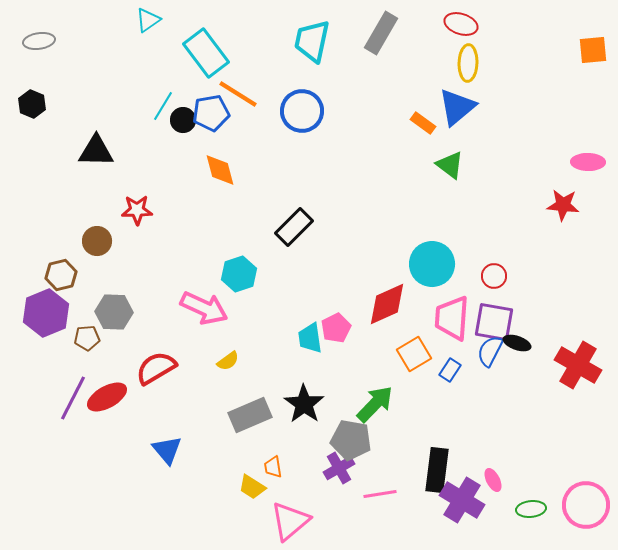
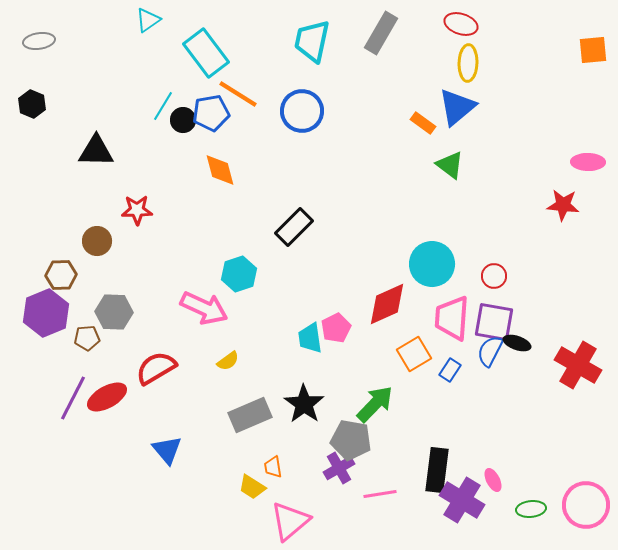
brown hexagon at (61, 275): rotated 12 degrees clockwise
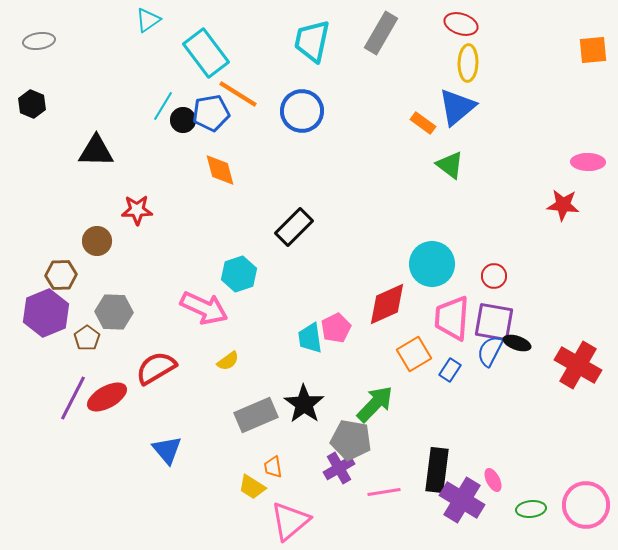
brown pentagon at (87, 338): rotated 30 degrees counterclockwise
gray rectangle at (250, 415): moved 6 px right
pink line at (380, 494): moved 4 px right, 2 px up
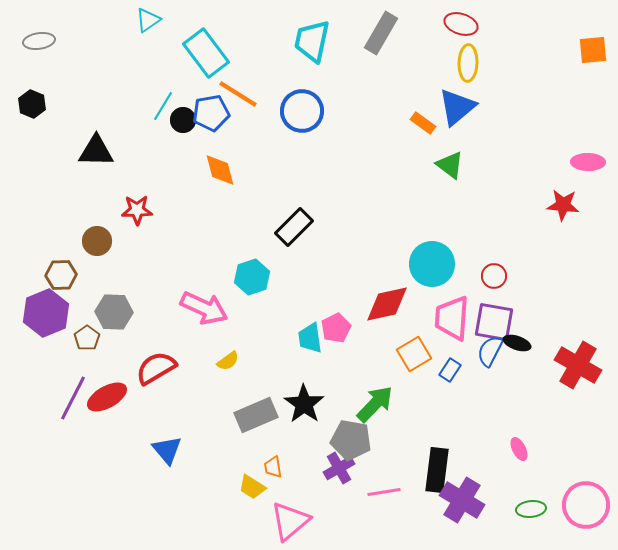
cyan hexagon at (239, 274): moved 13 px right, 3 px down
red diamond at (387, 304): rotated 12 degrees clockwise
pink ellipse at (493, 480): moved 26 px right, 31 px up
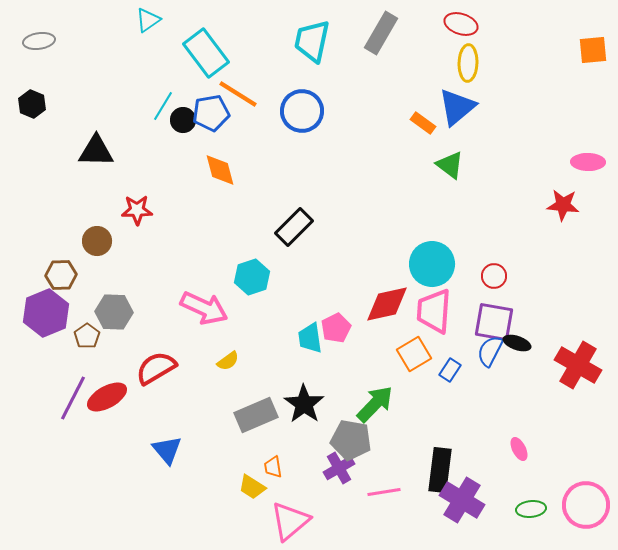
pink trapezoid at (452, 318): moved 18 px left, 7 px up
brown pentagon at (87, 338): moved 2 px up
black rectangle at (437, 470): moved 3 px right
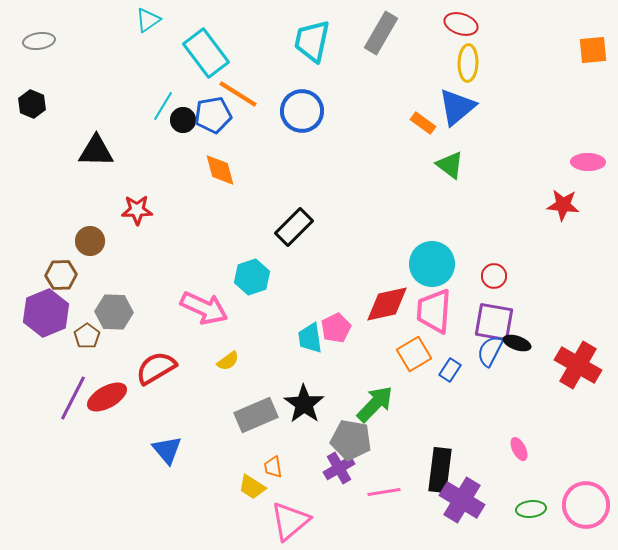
blue pentagon at (211, 113): moved 2 px right, 2 px down
brown circle at (97, 241): moved 7 px left
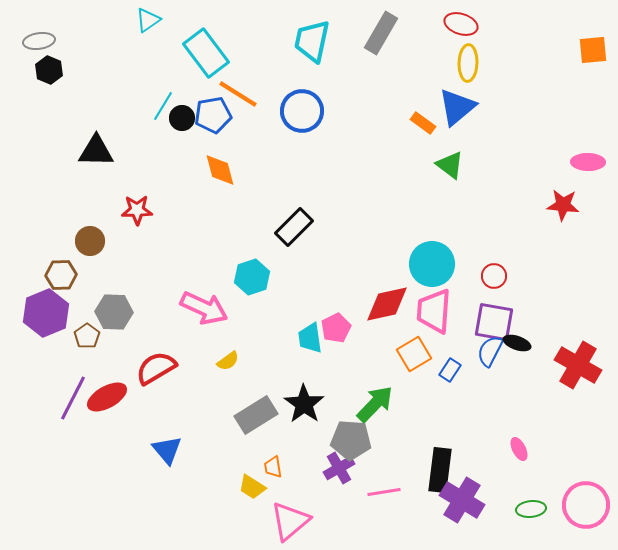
black hexagon at (32, 104): moved 17 px right, 34 px up
black circle at (183, 120): moved 1 px left, 2 px up
gray rectangle at (256, 415): rotated 9 degrees counterclockwise
gray pentagon at (351, 440): rotated 6 degrees counterclockwise
